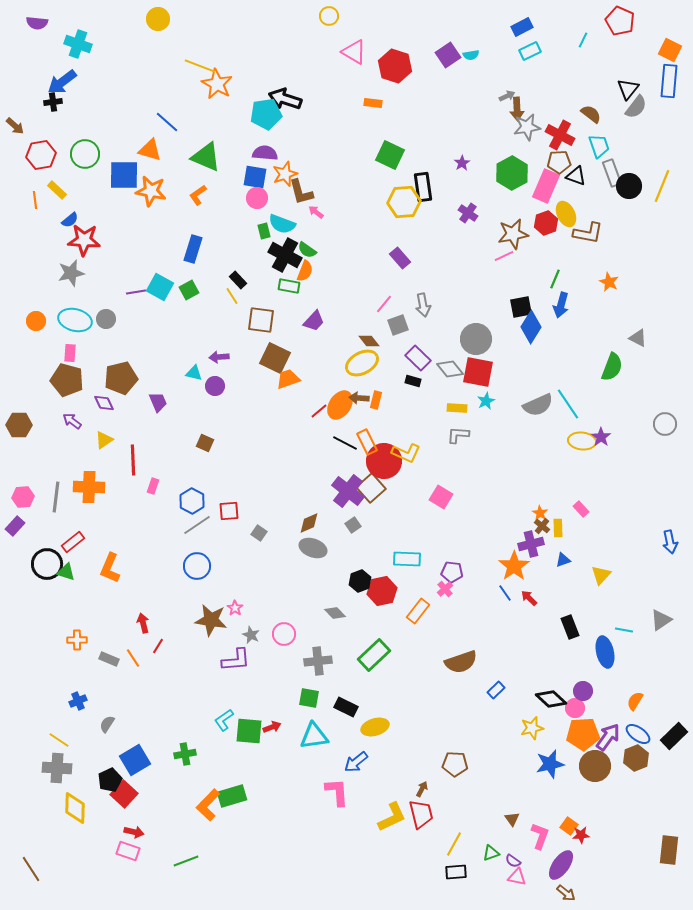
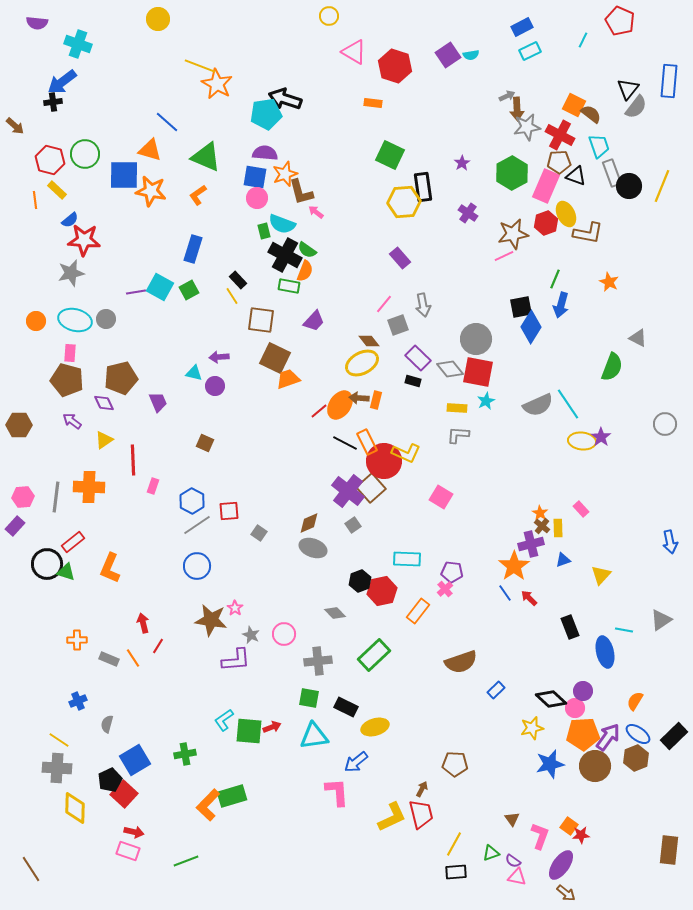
orange square at (670, 50): moved 96 px left, 55 px down
red hexagon at (41, 155): moved 9 px right, 5 px down; rotated 24 degrees clockwise
gray semicircle at (107, 724): rotated 18 degrees counterclockwise
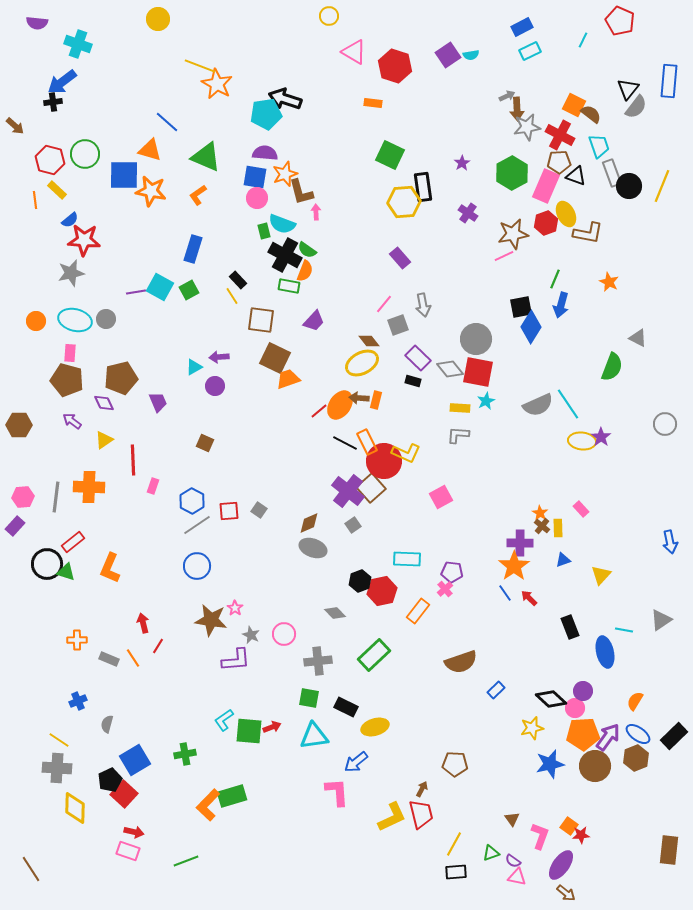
pink arrow at (316, 212): rotated 49 degrees clockwise
cyan triangle at (194, 373): moved 6 px up; rotated 42 degrees counterclockwise
yellow rectangle at (457, 408): moved 3 px right
pink square at (441, 497): rotated 30 degrees clockwise
gray square at (259, 533): moved 23 px up
purple cross at (531, 544): moved 11 px left, 1 px up; rotated 15 degrees clockwise
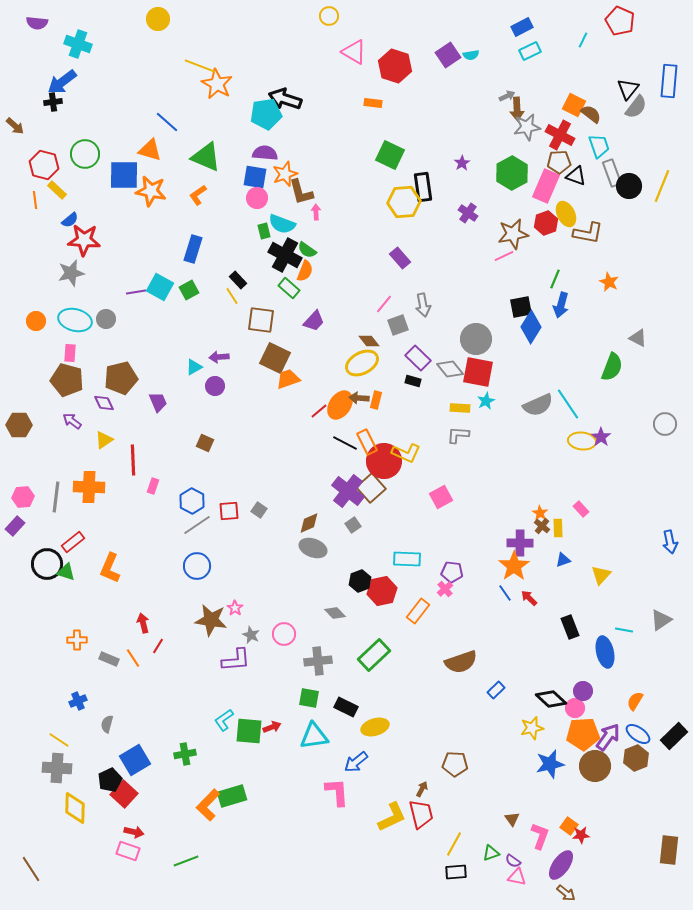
red hexagon at (50, 160): moved 6 px left, 5 px down
green rectangle at (289, 286): moved 2 px down; rotated 30 degrees clockwise
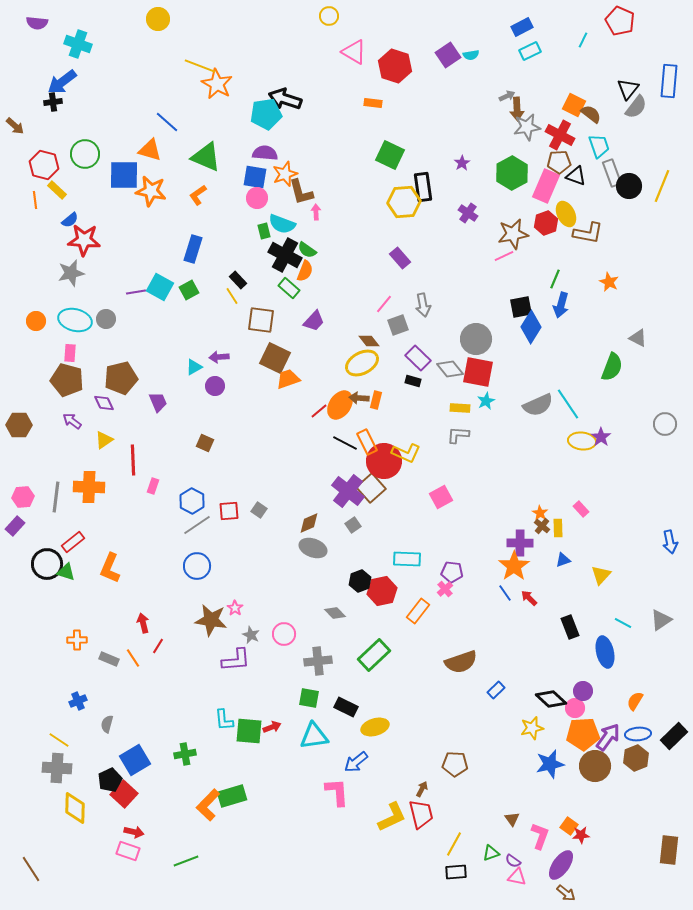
cyan line at (624, 630): moved 1 px left, 7 px up; rotated 18 degrees clockwise
cyan L-shape at (224, 720): rotated 60 degrees counterclockwise
blue ellipse at (638, 734): rotated 40 degrees counterclockwise
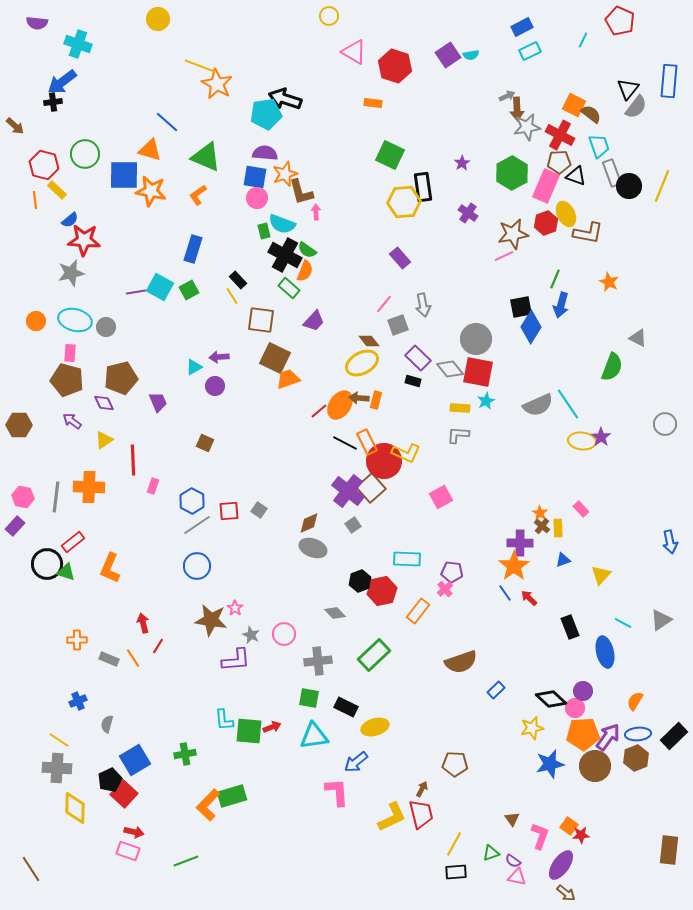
gray circle at (106, 319): moved 8 px down
pink hexagon at (23, 497): rotated 15 degrees clockwise
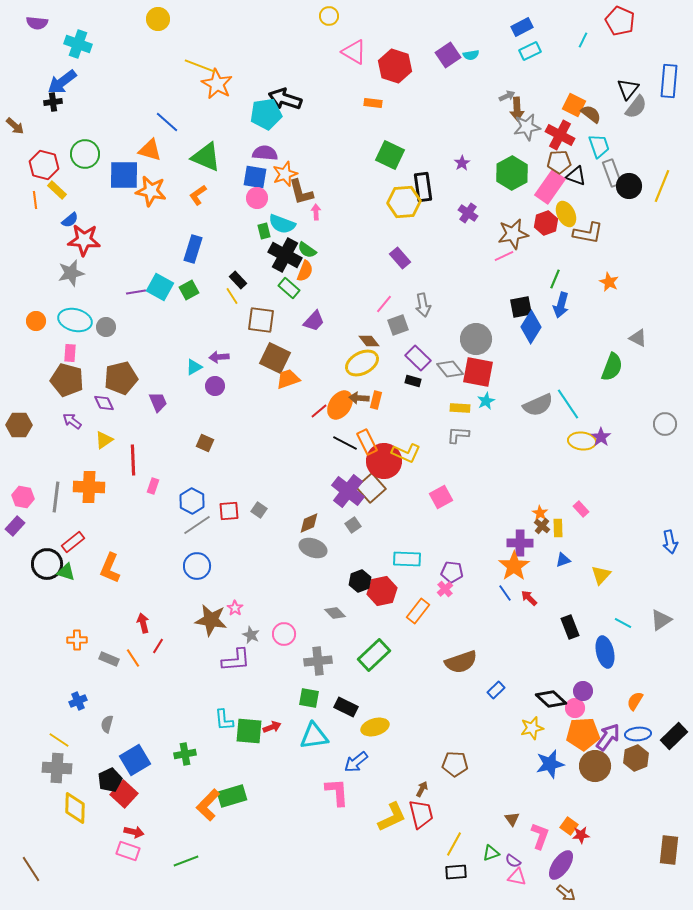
pink rectangle at (546, 186): moved 4 px right, 1 px down; rotated 12 degrees clockwise
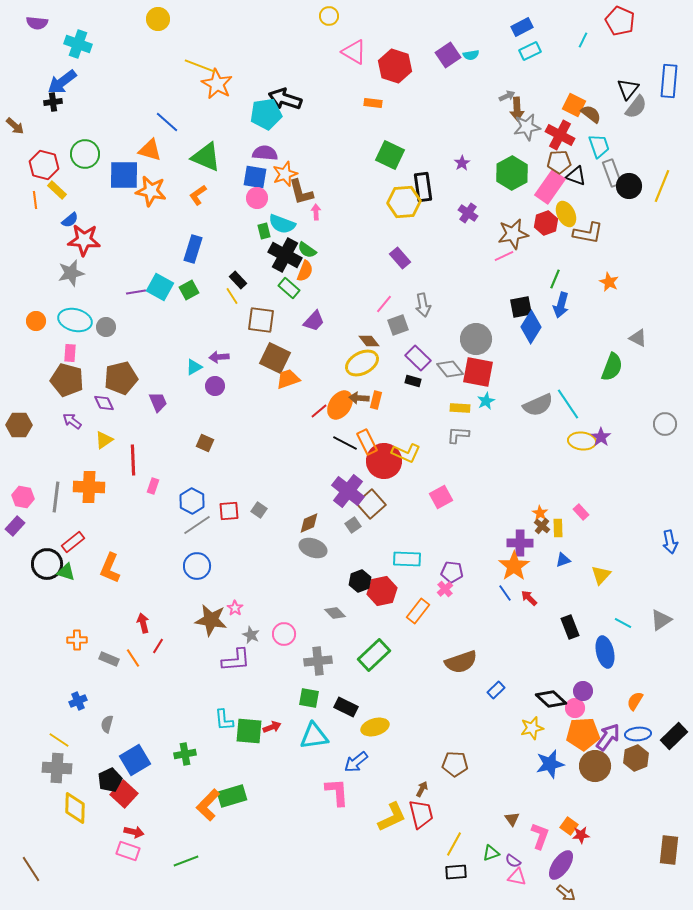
brown square at (371, 488): moved 16 px down
pink rectangle at (581, 509): moved 3 px down
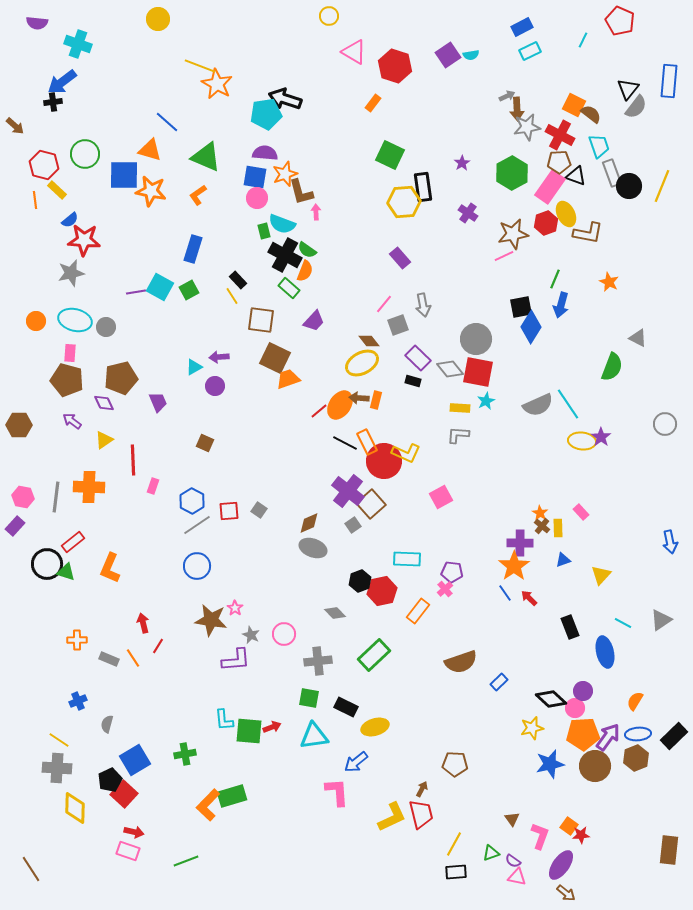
orange rectangle at (373, 103): rotated 60 degrees counterclockwise
blue rectangle at (496, 690): moved 3 px right, 8 px up
